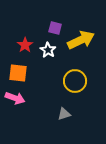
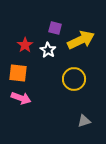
yellow circle: moved 1 px left, 2 px up
pink arrow: moved 6 px right
gray triangle: moved 20 px right, 7 px down
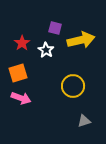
yellow arrow: rotated 12 degrees clockwise
red star: moved 3 px left, 2 px up
white star: moved 2 px left
orange square: rotated 24 degrees counterclockwise
yellow circle: moved 1 px left, 7 px down
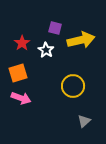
gray triangle: rotated 24 degrees counterclockwise
